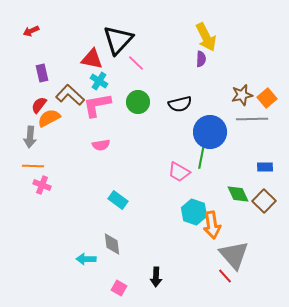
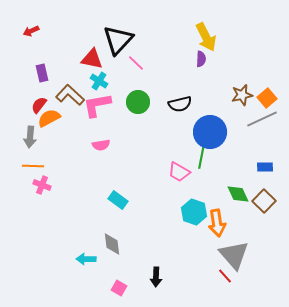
gray line: moved 10 px right; rotated 24 degrees counterclockwise
orange arrow: moved 5 px right, 2 px up
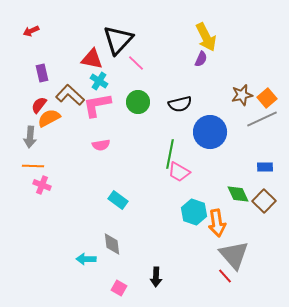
purple semicircle: rotated 21 degrees clockwise
green line: moved 32 px left
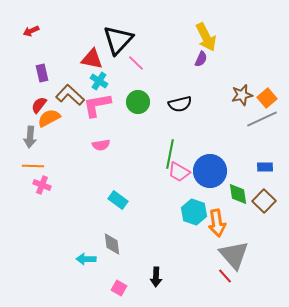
blue circle: moved 39 px down
green diamond: rotated 15 degrees clockwise
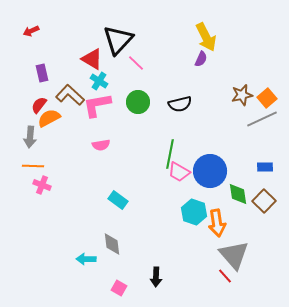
red triangle: rotated 20 degrees clockwise
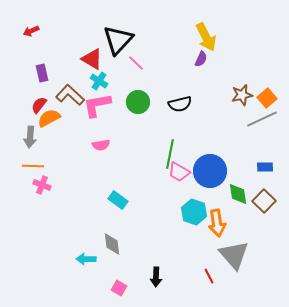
red line: moved 16 px left; rotated 14 degrees clockwise
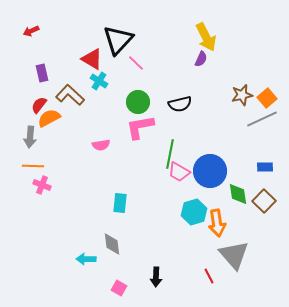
pink L-shape: moved 43 px right, 22 px down
cyan rectangle: moved 2 px right, 3 px down; rotated 60 degrees clockwise
cyan hexagon: rotated 25 degrees clockwise
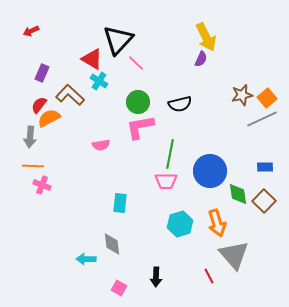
purple rectangle: rotated 36 degrees clockwise
pink trapezoid: moved 13 px left, 9 px down; rotated 30 degrees counterclockwise
cyan hexagon: moved 14 px left, 12 px down
orange arrow: rotated 8 degrees counterclockwise
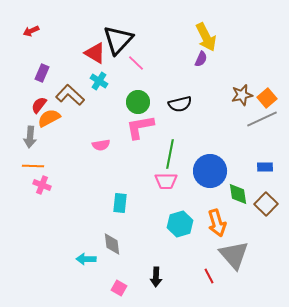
red triangle: moved 3 px right, 6 px up
brown square: moved 2 px right, 3 px down
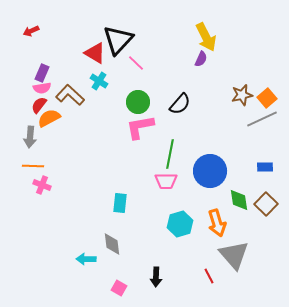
black semicircle: rotated 35 degrees counterclockwise
pink semicircle: moved 59 px left, 57 px up
green diamond: moved 1 px right, 6 px down
